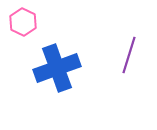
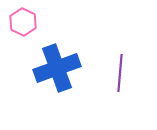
purple line: moved 9 px left, 18 px down; rotated 12 degrees counterclockwise
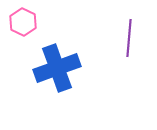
purple line: moved 9 px right, 35 px up
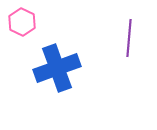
pink hexagon: moved 1 px left
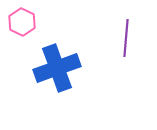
purple line: moved 3 px left
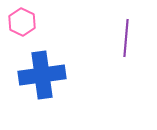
blue cross: moved 15 px left, 7 px down; rotated 12 degrees clockwise
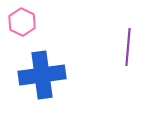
purple line: moved 2 px right, 9 px down
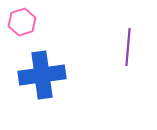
pink hexagon: rotated 16 degrees clockwise
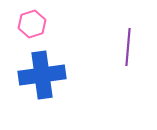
pink hexagon: moved 10 px right, 2 px down
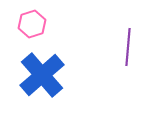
blue cross: rotated 33 degrees counterclockwise
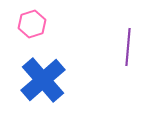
blue cross: moved 1 px right, 5 px down
